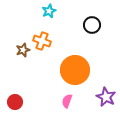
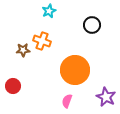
brown star: rotated 16 degrees clockwise
red circle: moved 2 px left, 16 px up
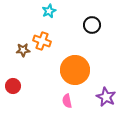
pink semicircle: rotated 32 degrees counterclockwise
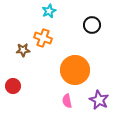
orange cross: moved 1 px right, 3 px up
purple star: moved 7 px left, 3 px down
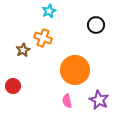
black circle: moved 4 px right
brown star: rotated 24 degrees counterclockwise
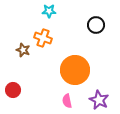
cyan star: rotated 24 degrees clockwise
brown star: rotated 24 degrees counterclockwise
red circle: moved 4 px down
